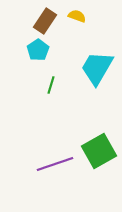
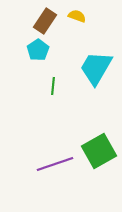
cyan trapezoid: moved 1 px left
green line: moved 2 px right, 1 px down; rotated 12 degrees counterclockwise
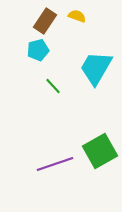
cyan pentagon: rotated 20 degrees clockwise
green line: rotated 48 degrees counterclockwise
green square: moved 1 px right
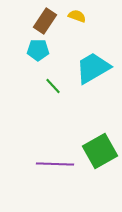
cyan pentagon: rotated 15 degrees clockwise
cyan trapezoid: moved 3 px left; rotated 30 degrees clockwise
purple line: rotated 21 degrees clockwise
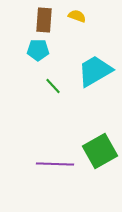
brown rectangle: moved 1 px left, 1 px up; rotated 30 degrees counterclockwise
cyan trapezoid: moved 2 px right, 3 px down
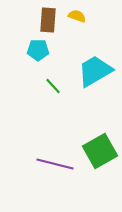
brown rectangle: moved 4 px right
purple line: rotated 12 degrees clockwise
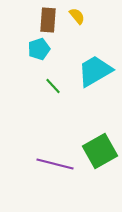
yellow semicircle: rotated 30 degrees clockwise
cyan pentagon: moved 1 px right, 1 px up; rotated 20 degrees counterclockwise
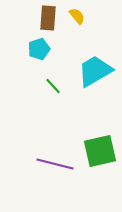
brown rectangle: moved 2 px up
green square: rotated 16 degrees clockwise
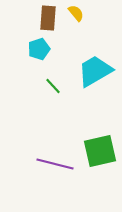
yellow semicircle: moved 1 px left, 3 px up
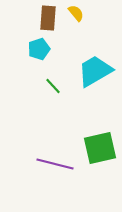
green square: moved 3 px up
